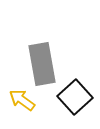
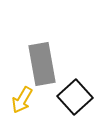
yellow arrow: rotated 96 degrees counterclockwise
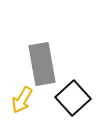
black square: moved 2 px left, 1 px down
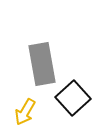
yellow arrow: moved 3 px right, 12 px down
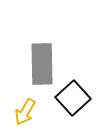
gray rectangle: rotated 9 degrees clockwise
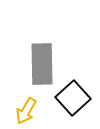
yellow arrow: moved 1 px right, 1 px up
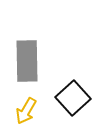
gray rectangle: moved 15 px left, 3 px up
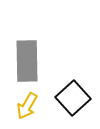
yellow arrow: moved 1 px right, 5 px up
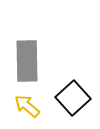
yellow arrow: rotated 100 degrees clockwise
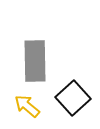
gray rectangle: moved 8 px right
